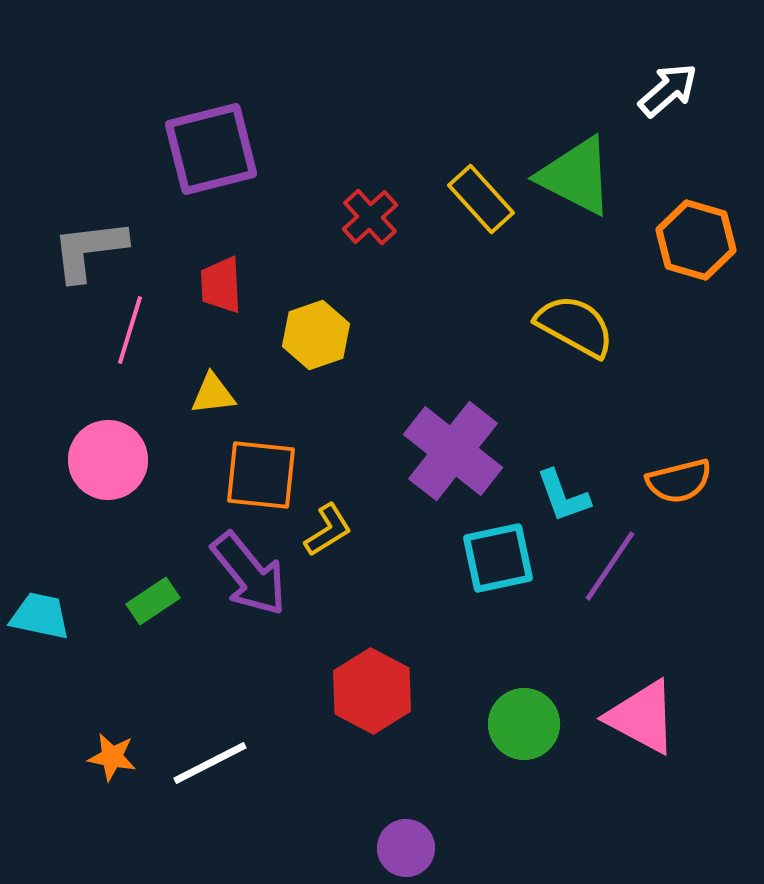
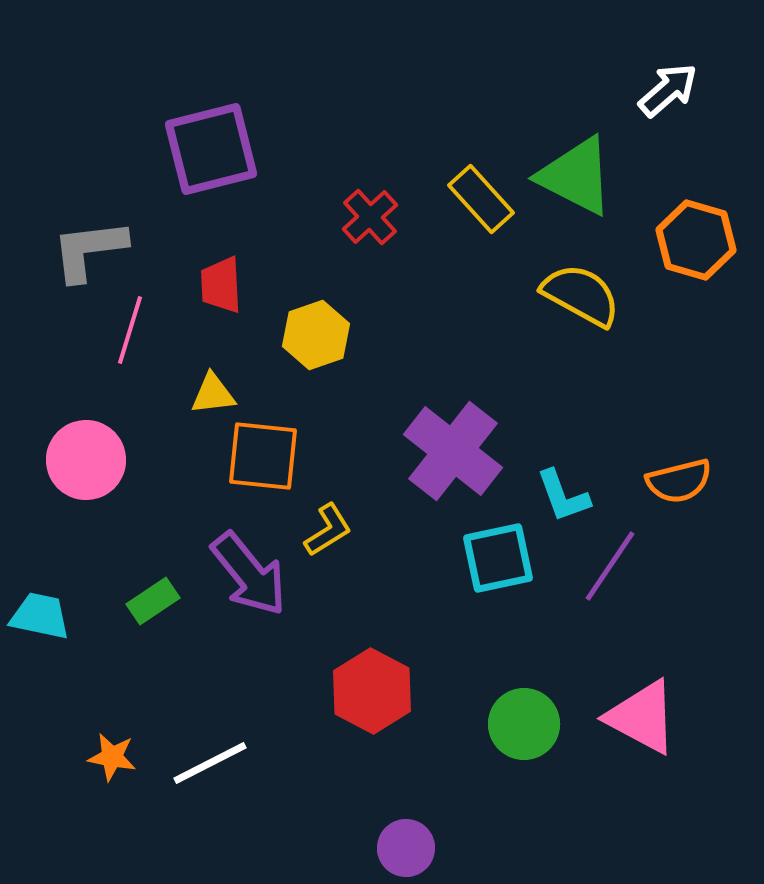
yellow semicircle: moved 6 px right, 31 px up
pink circle: moved 22 px left
orange square: moved 2 px right, 19 px up
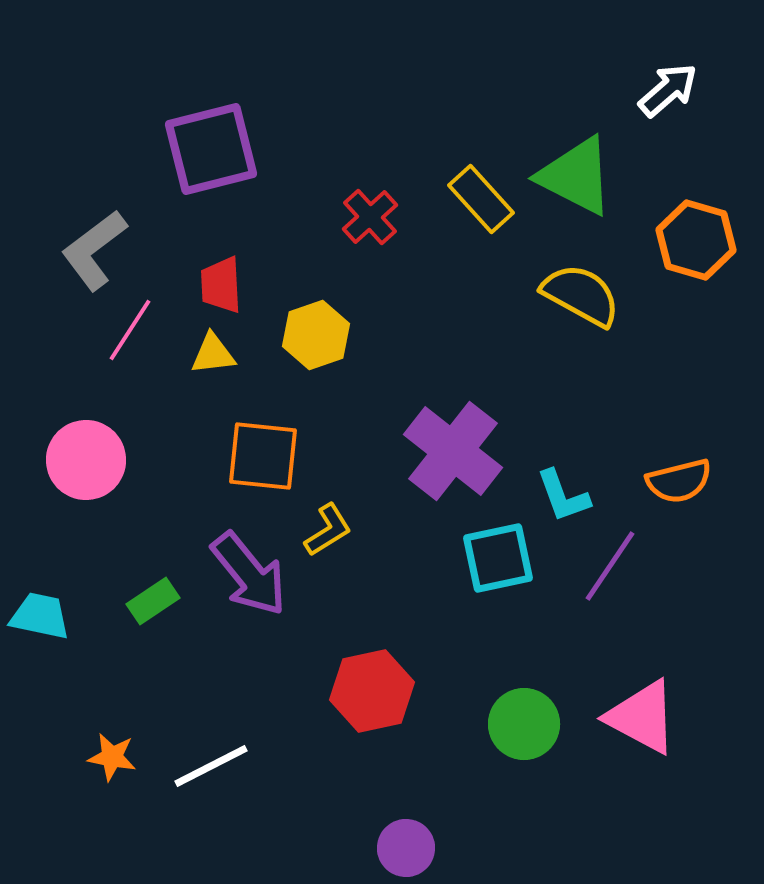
gray L-shape: moved 5 px right; rotated 30 degrees counterclockwise
pink line: rotated 16 degrees clockwise
yellow triangle: moved 40 px up
red hexagon: rotated 20 degrees clockwise
white line: moved 1 px right, 3 px down
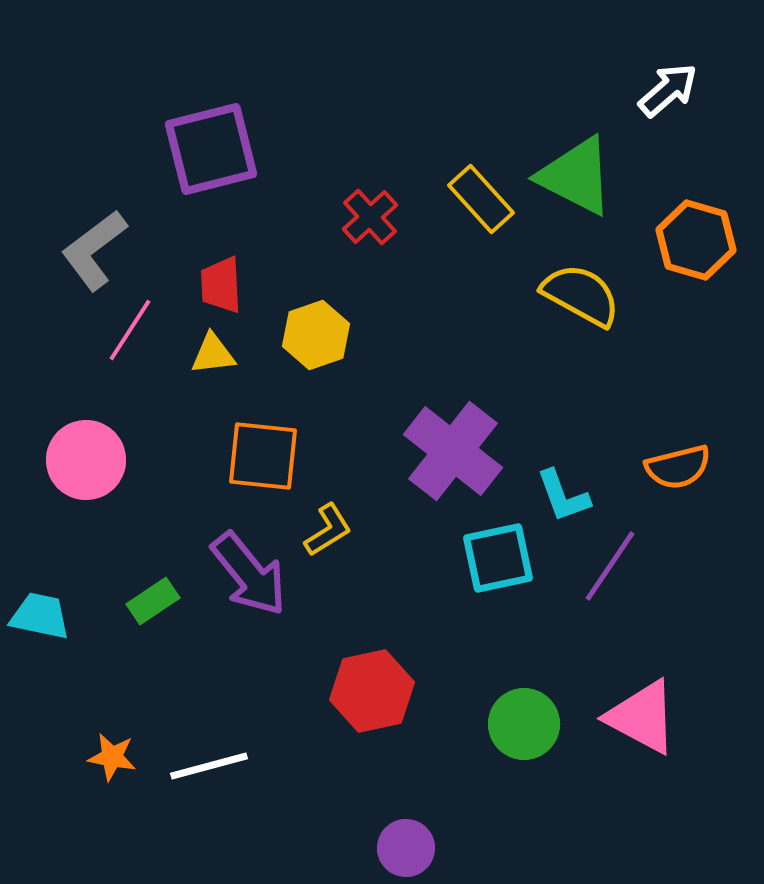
orange semicircle: moved 1 px left, 14 px up
white line: moved 2 px left; rotated 12 degrees clockwise
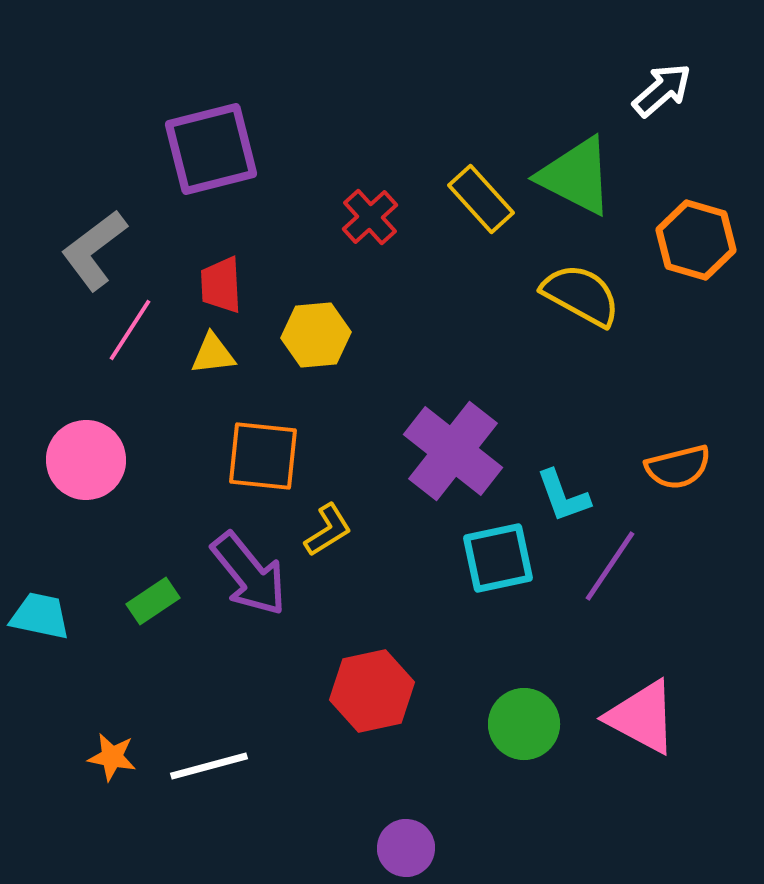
white arrow: moved 6 px left
yellow hexagon: rotated 14 degrees clockwise
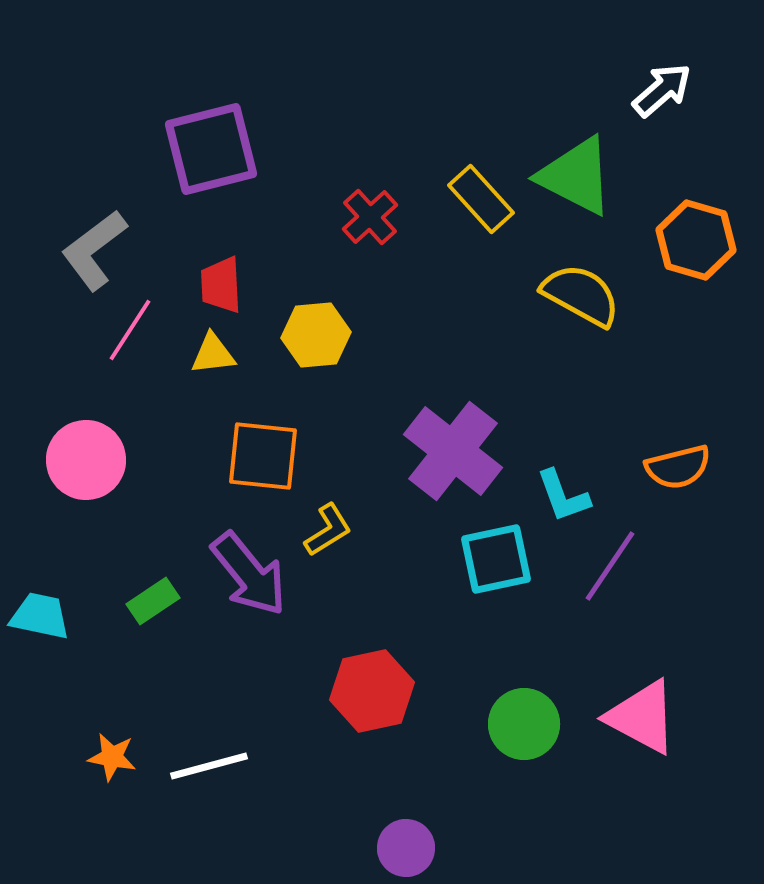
cyan square: moved 2 px left, 1 px down
